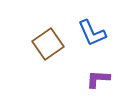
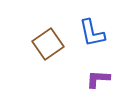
blue L-shape: rotated 12 degrees clockwise
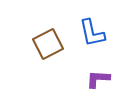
brown square: rotated 8 degrees clockwise
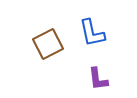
purple L-shape: rotated 100 degrees counterclockwise
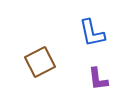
brown square: moved 8 px left, 18 px down
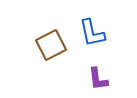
brown square: moved 11 px right, 17 px up
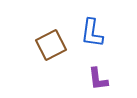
blue L-shape: rotated 20 degrees clockwise
